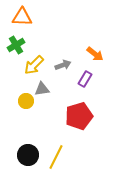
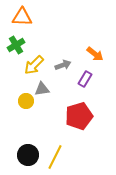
yellow line: moved 1 px left
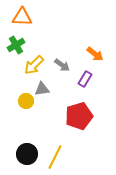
gray arrow: moved 1 px left; rotated 56 degrees clockwise
black circle: moved 1 px left, 1 px up
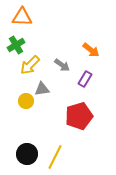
orange arrow: moved 4 px left, 4 px up
yellow arrow: moved 4 px left
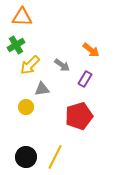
yellow circle: moved 6 px down
black circle: moved 1 px left, 3 px down
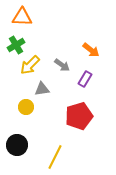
black circle: moved 9 px left, 12 px up
